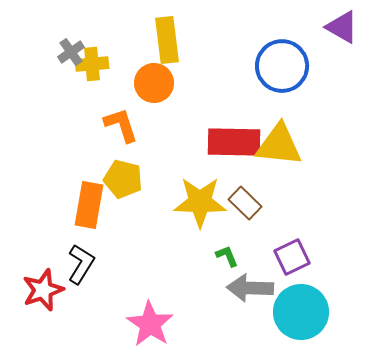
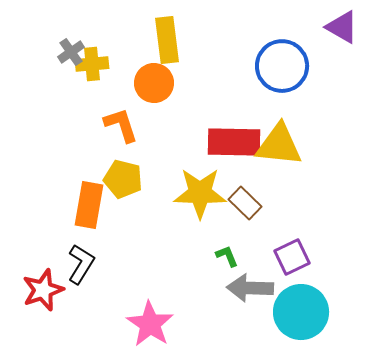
yellow star: moved 9 px up
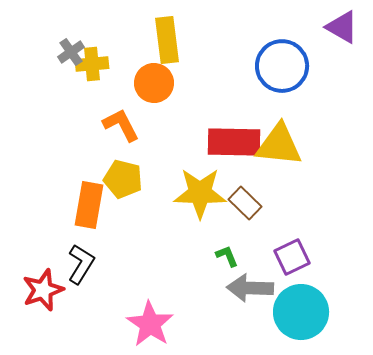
orange L-shape: rotated 9 degrees counterclockwise
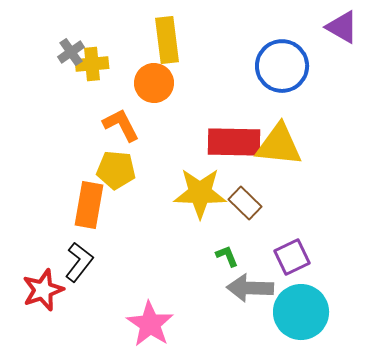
yellow pentagon: moved 7 px left, 9 px up; rotated 9 degrees counterclockwise
black L-shape: moved 2 px left, 2 px up; rotated 6 degrees clockwise
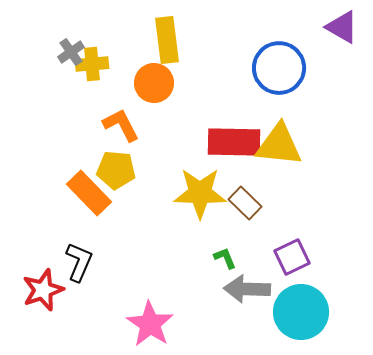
blue circle: moved 3 px left, 2 px down
orange rectangle: moved 12 px up; rotated 54 degrees counterclockwise
green L-shape: moved 2 px left, 2 px down
black L-shape: rotated 15 degrees counterclockwise
gray arrow: moved 3 px left, 1 px down
